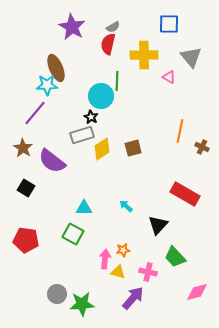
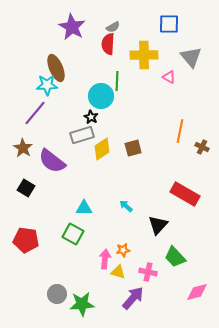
red semicircle: rotated 10 degrees counterclockwise
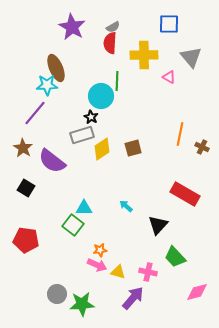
red semicircle: moved 2 px right, 1 px up
orange line: moved 3 px down
green square: moved 9 px up; rotated 10 degrees clockwise
orange star: moved 23 px left
pink arrow: moved 8 px left, 6 px down; rotated 108 degrees clockwise
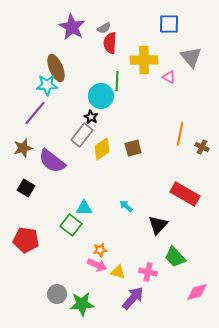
gray semicircle: moved 9 px left, 1 px down
yellow cross: moved 5 px down
gray rectangle: rotated 35 degrees counterclockwise
brown star: rotated 24 degrees clockwise
green square: moved 2 px left
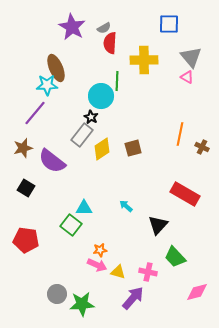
pink triangle: moved 18 px right
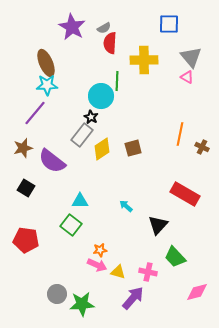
brown ellipse: moved 10 px left, 5 px up
cyan triangle: moved 4 px left, 7 px up
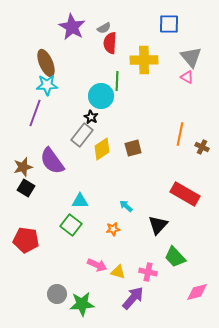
purple line: rotated 20 degrees counterclockwise
brown star: moved 19 px down
purple semicircle: rotated 16 degrees clockwise
orange star: moved 13 px right, 21 px up
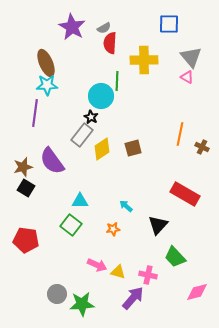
purple line: rotated 12 degrees counterclockwise
pink cross: moved 3 px down
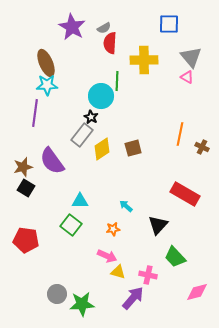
pink arrow: moved 10 px right, 9 px up
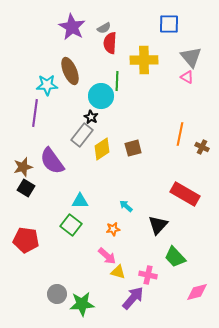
brown ellipse: moved 24 px right, 8 px down
pink arrow: rotated 18 degrees clockwise
